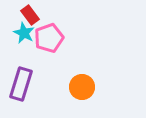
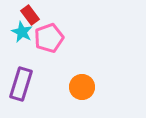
cyan star: moved 2 px left, 1 px up
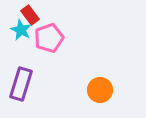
cyan star: moved 1 px left, 2 px up
orange circle: moved 18 px right, 3 px down
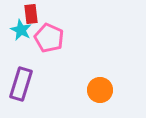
red rectangle: moved 1 px right, 1 px up; rotated 30 degrees clockwise
pink pentagon: rotated 28 degrees counterclockwise
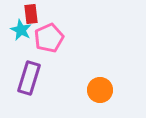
pink pentagon: rotated 24 degrees clockwise
purple rectangle: moved 8 px right, 6 px up
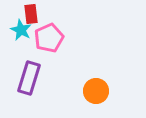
orange circle: moved 4 px left, 1 px down
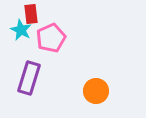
pink pentagon: moved 2 px right
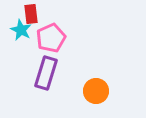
purple rectangle: moved 17 px right, 5 px up
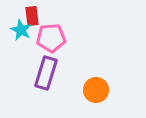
red rectangle: moved 1 px right, 2 px down
pink pentagon: rotated 20 degrees clockwise
orange circle: moved 1 px up
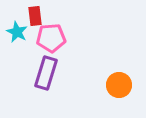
red rectangle: moved 3 px right
cyan star: moved 4 px left, 2 px down
orange circle: moved 23 px right, 5 px up
